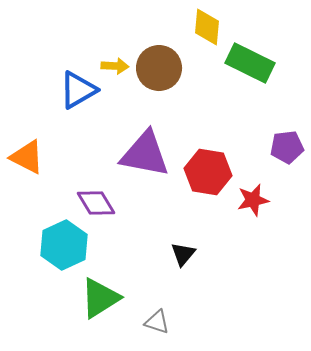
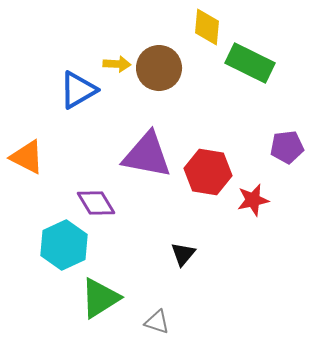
yellow arrow: moved 2 px right, 2 px up
purple triangle: moved 2 px right, 1 px down
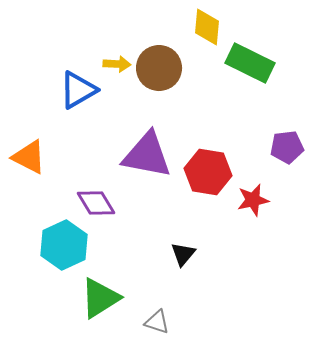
orange triangle: moved 2 px right
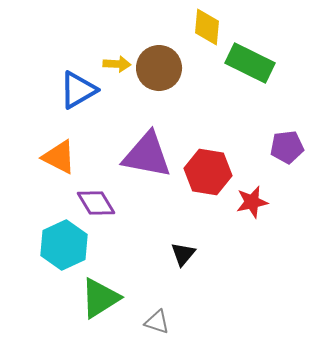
orange triangle: moved 30 px right
red star: moved 1 px left, 2 px down
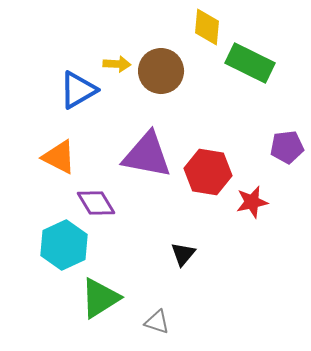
brown circle: moved 2 px right, 3 px down
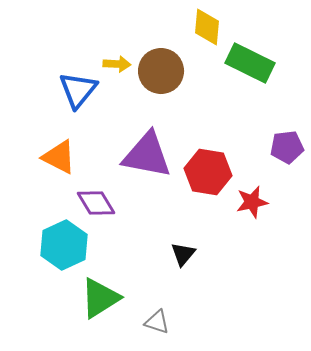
blue triangle: rotated 21 degrees counterclockwise
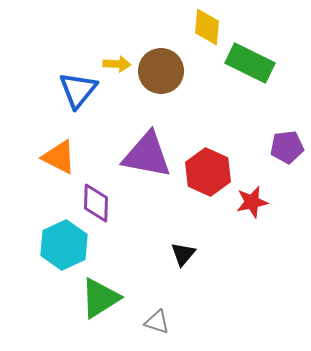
red hexagon: rotated 15 degrees clockwise
purple diamond: rotated 33 degrees clockwise
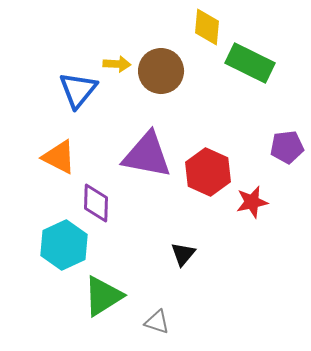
green triangle: moved 3 px right, 2 px up
